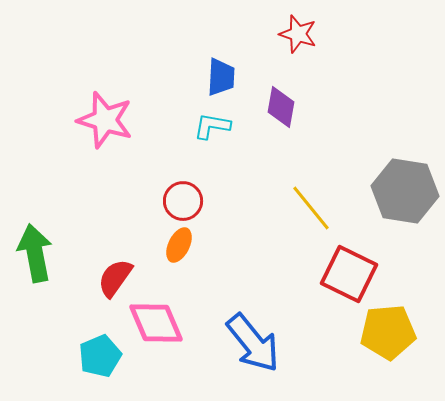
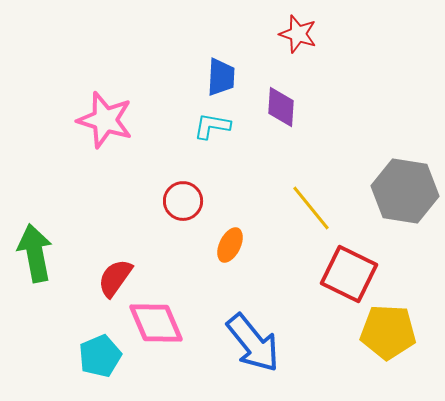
purple diamond: rotated 6 degrees counterclockwise
orange ellipse: moved 51 px right
yellow pentagon: rotated 8 degrees clockwise
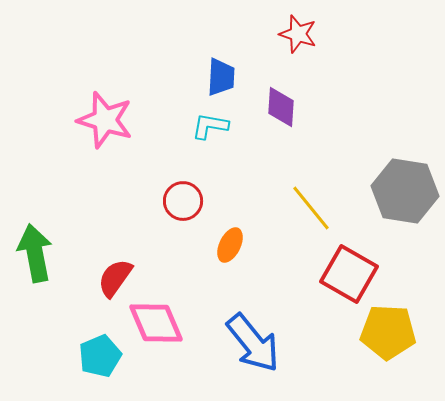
cyan L-shape: moved 2 px left
red square: rotated 4 degrees clockwise
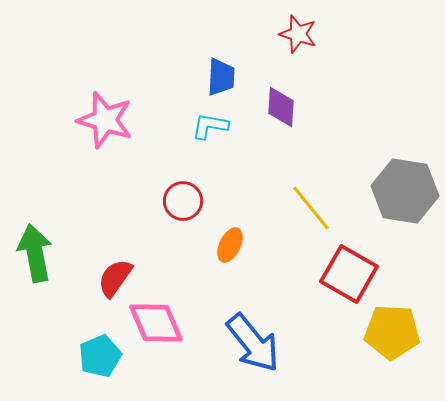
yellow pentagon: moved 4 px right
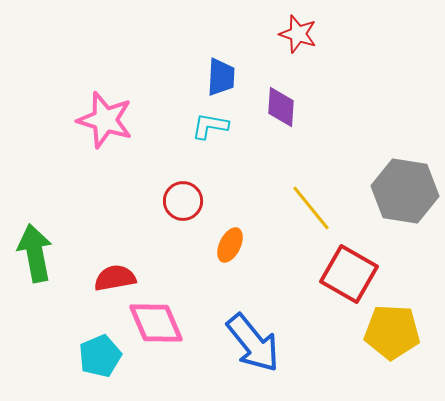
red semicircle: rotated 45 degrees clockwise
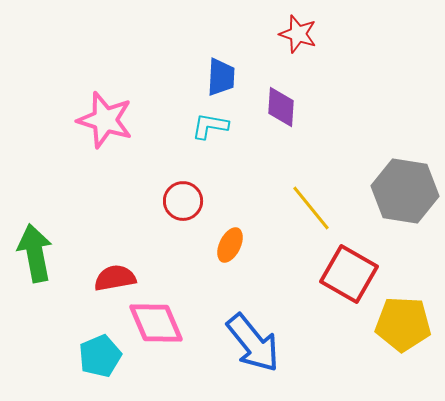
yellow pentagon: moved 11 px right, 8 px up
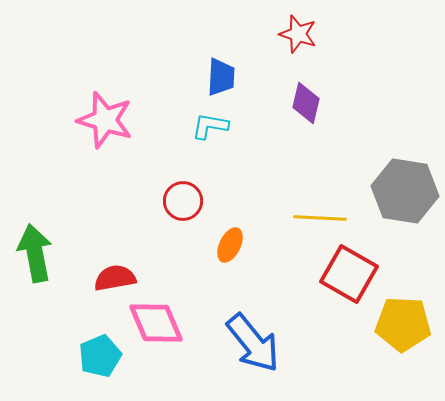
purple diamond: moved 25 px right, 4 px up; rotated 9 degrees clockwise
yellow line: moved 9 px right, 10 px down; rotated 48 degrees counterclockwise
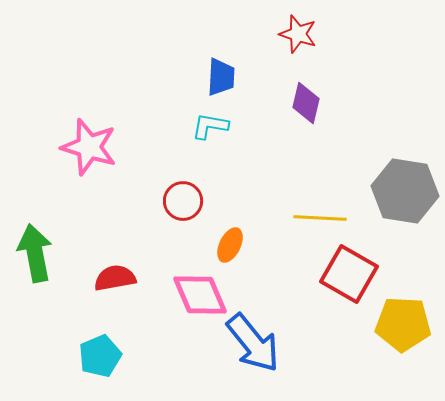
pink star: moved 16 px left, 27 px down
pink diamond: moved 44 px right, 28 px up
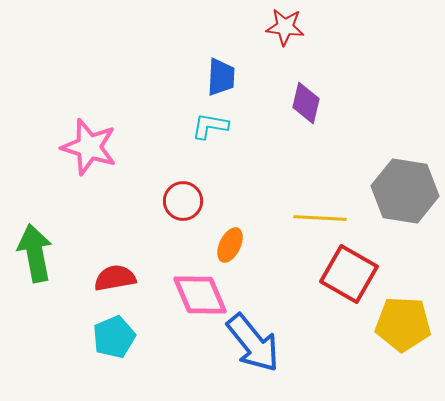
red star: moved 13 px left, 7 px up; rotated 12 degrees counterclockwise
cyan pentagon: moved 14 px right, 19 px up
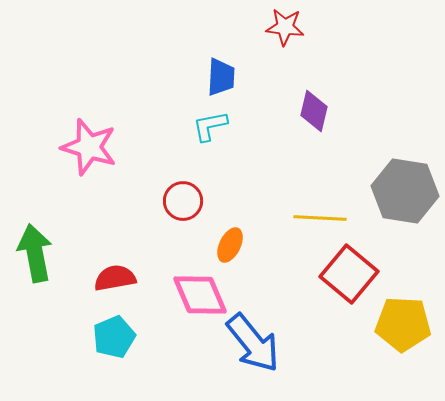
purple diamond: moved 8 px right, 8 px down
cyan L-shape: rotated 21 degrees counterclockwise
red square: rotated 10 degrees clockwise
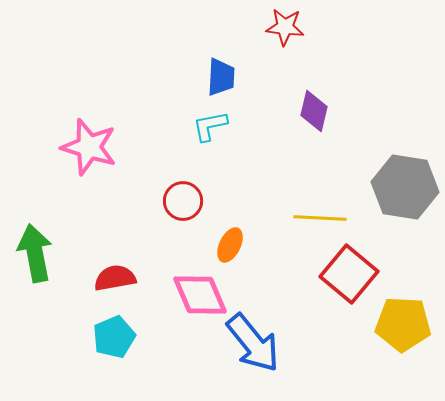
gray hexagon: moved 4 px up
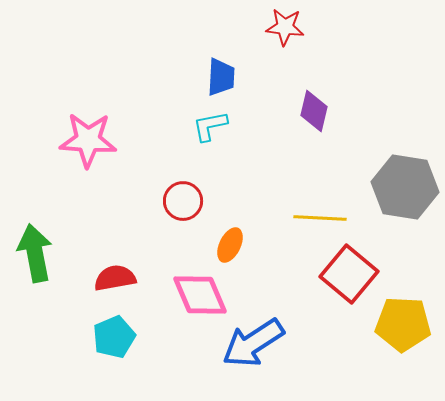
pink star: moved 1 px left, 7 px up; rotated 14 degrees counterclockwise
blue arrow: rotated 96 degrees clockwise
